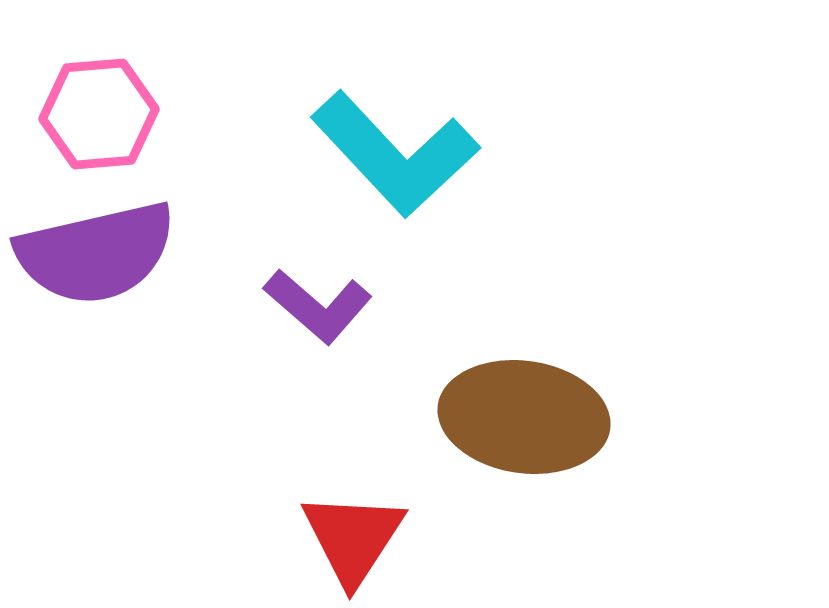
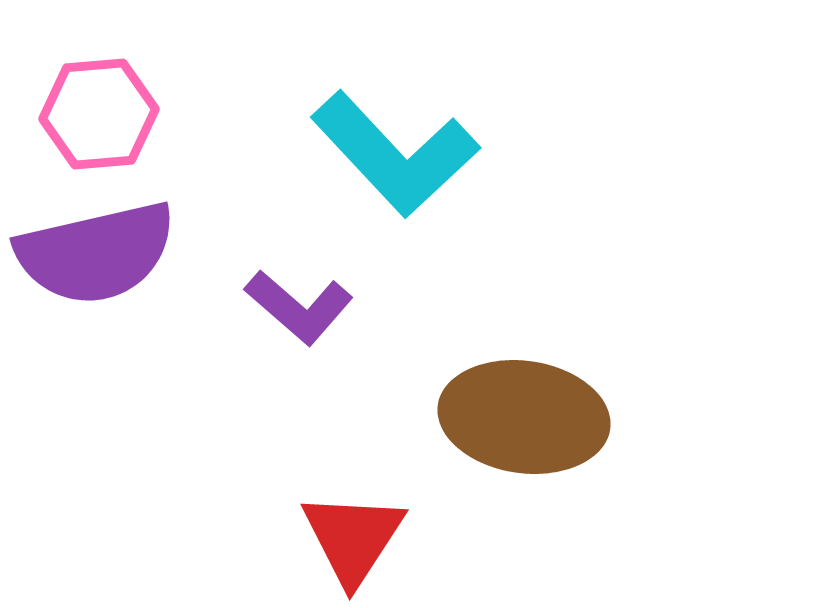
purple L-shape: moved 19 px left, 1 px down
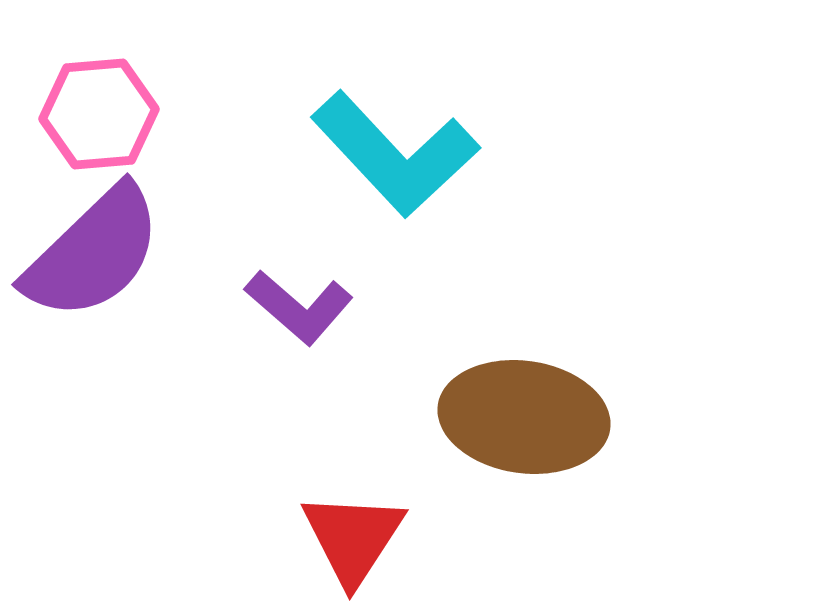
purple semicircle: moved 3 px left; rotated 31 degrees counterclockwise
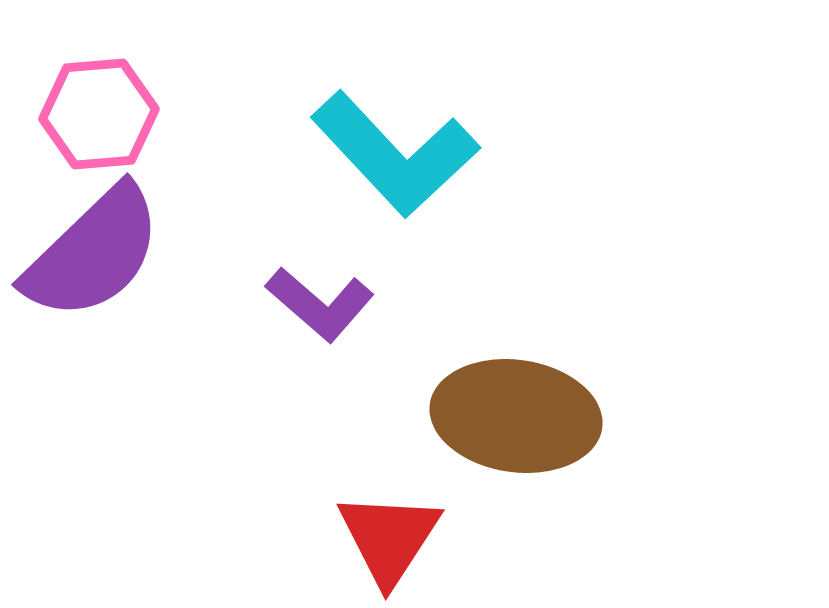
purple L-shape: moved 21 px right, 3 px up
brown ellipse: moved 8 px left, 1 px up
red triangle: moved 36 px right
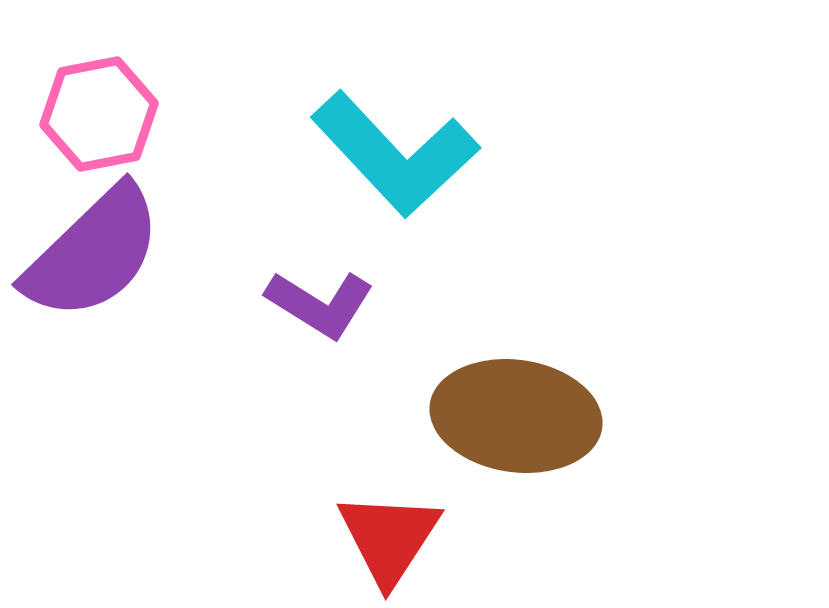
pink hexagon: rotated 6 degrees counterclockwise
purple L-shape: rotated 9 degrees counterclockwise
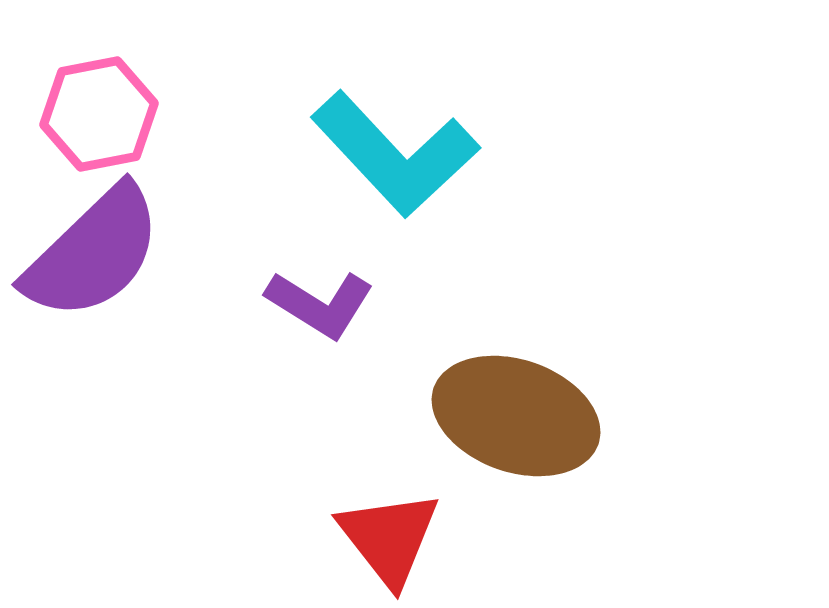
brown ellipse: rotated 11 degrees clockwise
red triangle: rotated 11 degrees counterclockwise
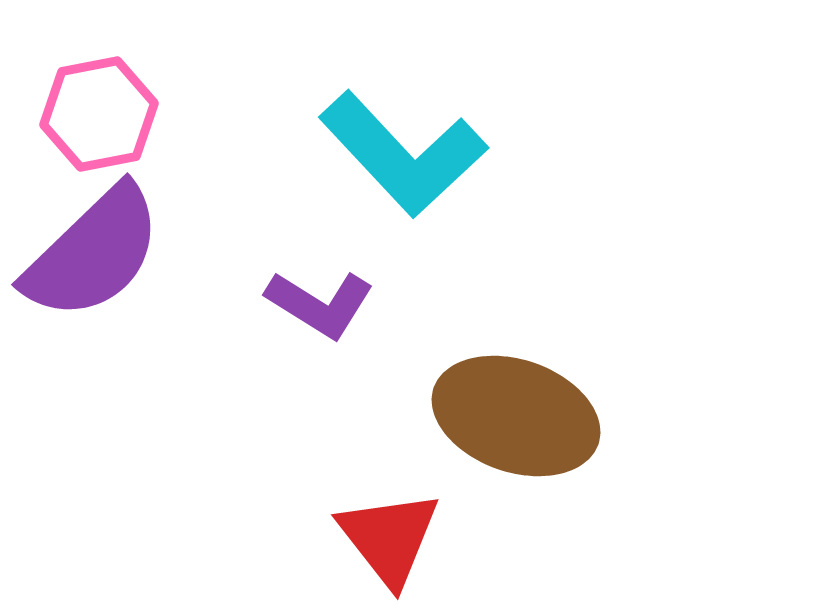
cyan L-shape: moved 8 px right
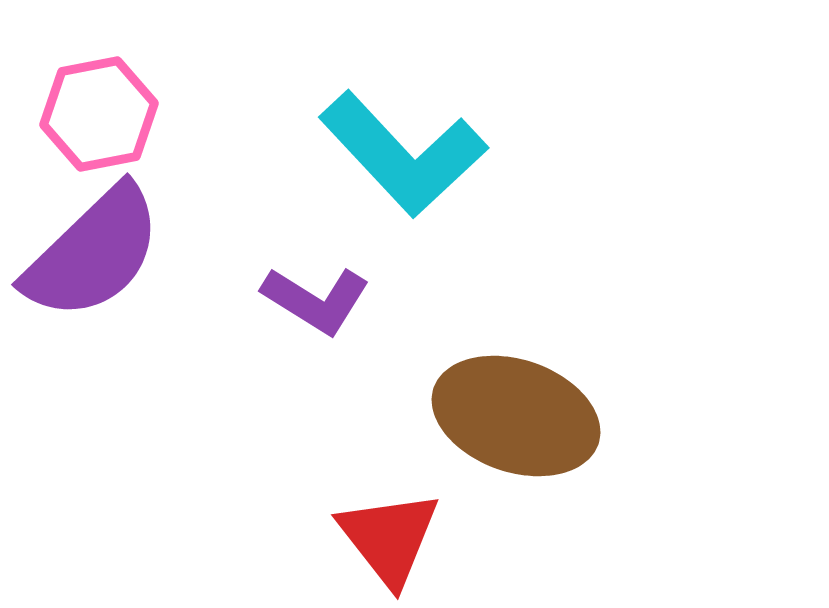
purple L-shape: moved 4 px left, 4 px up
